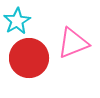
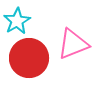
pink triangle: moved 1 px down
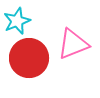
cyan star: rotated 8 degrees clockwise
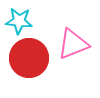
cyan star: moved 2 px right; rotated 28 degrees clockwise
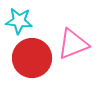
red circle: moved 3 px right
